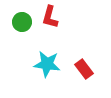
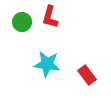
red rectangle: moved 3 px right, 6 px down
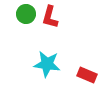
green circle: moved 4 px right, 8 px up
red rectangle: rotated 30 degrees counterclockwise
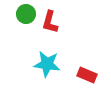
red L-shape: moved 5 px down
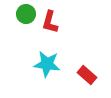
red rectangle: rotated 18 degrees clockwise
